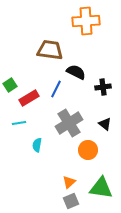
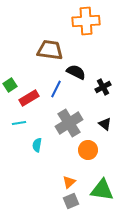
black cross: rotated 21 degrees counterclockwise
green triangle: moved 1 px right, 2 px down
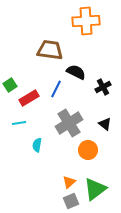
green triangle: moved 7 px left, 1 px up; rotated 45 degrees counterclockwise
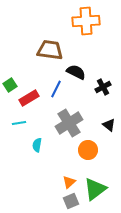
black triangle: moved 4 px right, 1 px down
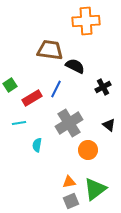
black semicircle: moved 1 px left, 6 px up
red rectangle: moved 3 px right
orange triangle: rotated 32 degrees clockwise
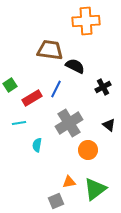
gray square: moved 15 px left
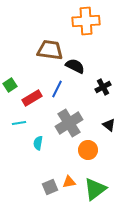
blue line: moved 1 px right
cyan semicircle: moved 1 px right, 2 px up
gray square: moved 6 px left, 14 px up
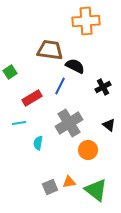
green square: moved 13 px up
blue line: moved 3 px right, 3 px up
green triangle: moved 1 px right, 1 px down; rotated 45 degrees counterclockwise
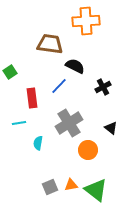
brown trapezoid: moved 6 px up
blue line: moved 1 px left; rotated 18 degrees clockwise
red rectangle: rotated 66 degrees counterclockwise
black triangle: moved 2 px right, 3 px down
orange triangle: moved 2 px right, 3 px down
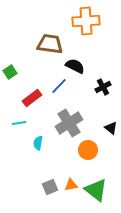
red rectangle: rotated 60 degrees clockwise
